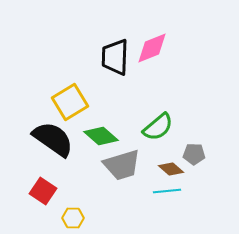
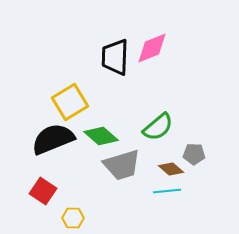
black semicircle: rotated 57 degrees counterclockwise
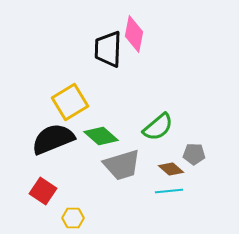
pink diamond: moved 18 px left, 14 px up; rotated 57 degrees counterclockwise
black trapezoid: moved 7 px left, 8 px up
cyan line: moved 2 px right
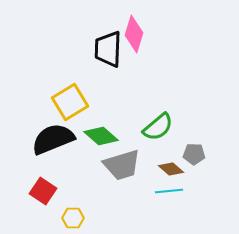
pink diamond: rotated 6 degrees clockwise
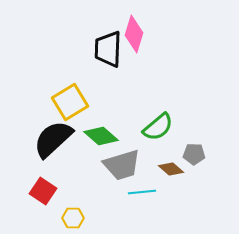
black semicircle: rotated 21 degrees counterclockwise
cyan line: moved 27 px left, 1 px down
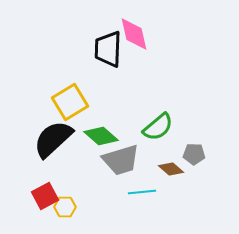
pink diamond: rotated 30 degrees counterclockwise
gray trapezoid: moved 1 px left, 5 px up
red square: moved 2 px right, 5 px down; rotated 28 degrees clockwise
yellow hexagon: moved 8 px left, 11 px up
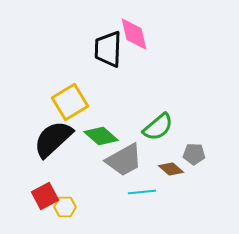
gray trapezoid: moved 3 px right; rotated 12 degrees counterclockwise
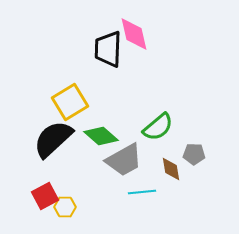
brown diamond: rotated 40 degrees clockwise
